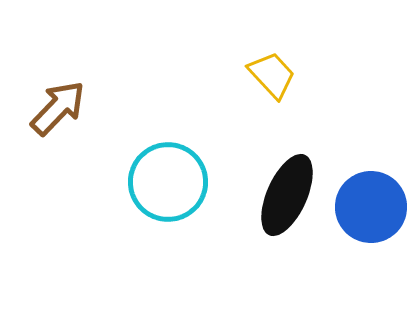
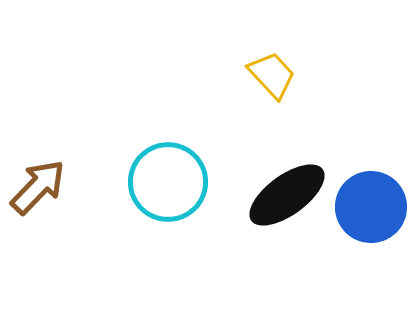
brown arrow: moved 20 px left, 79 px down
black ellipse: rotated 30 degrees clockwise
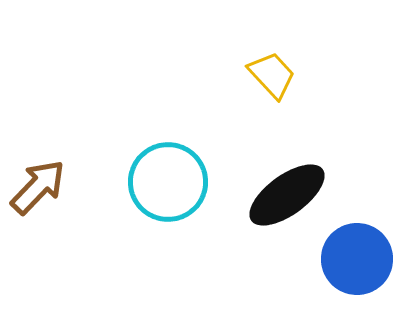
blue circle: moved 14 px left, 52 px down
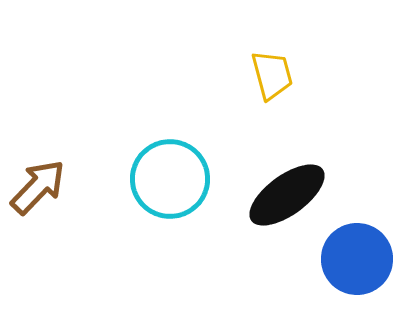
yellow trapezoid: rotated 28 degrees clockwise
cyan circle: moved 2 px right, 3 px up
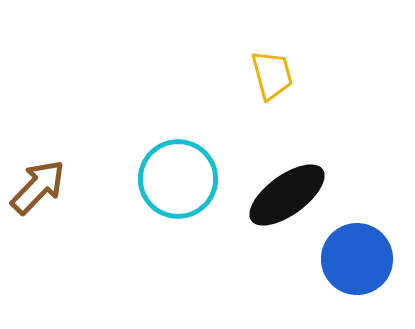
cyan circle: moved 8 px right
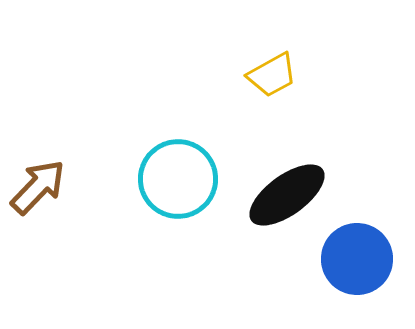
yellow trapezoid: rotated 76 degrees clockwise
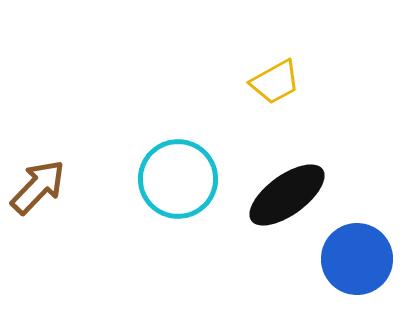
yellow trapezoid: moved 3 px right, 7 px down
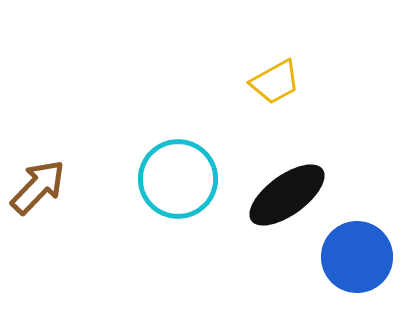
blue circle: moved 2 px up
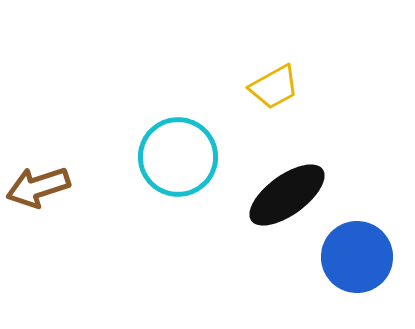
yellow trapezoid: moved 1 px left, 5 px down
cyan circle: moved 22 px up
brown arrow: rotated 152 degrees counterclockwise
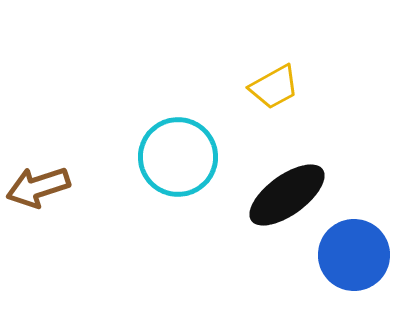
blue circle: moved 3 px left, 2 px up
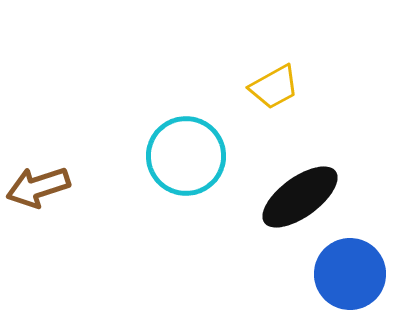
cyan circle: moved 8 px right, 1 px up
black ellipse: moved 13 px right, 2 px down
blue circle: moved 4 px left, 19 px down
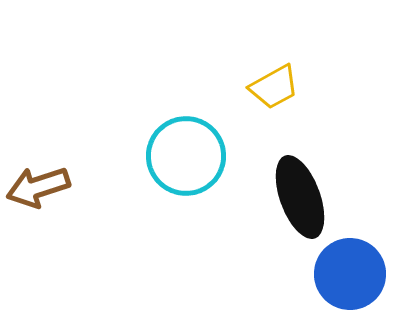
black ellipse: rotated 74 degrees counterclockwise
